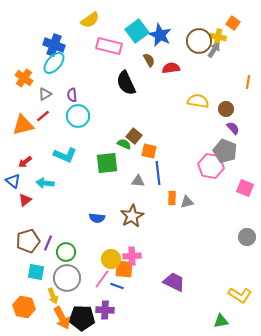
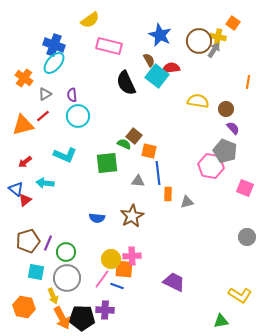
cyan square at (137, 31): moved 20 px right, 45 px down; rotated 15 degrees counterclockwise
blue triangle at (13, 181): moved 3 px right, 8 px down
orange rectangle at (172, 198): moved 4 px left, 4 px up
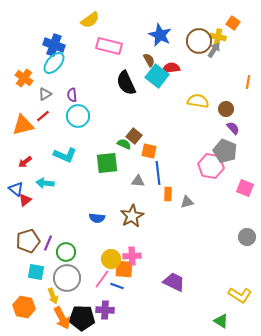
green triangle at (221, 321): rotated 42 degrees clockwise
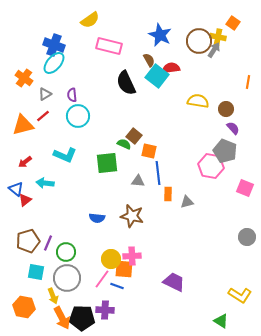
brown star at (132, 216): rotated 30 degrees counterclockwise
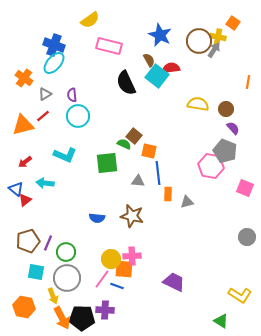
yellow semicircle at (198, 101): moved 3 px down
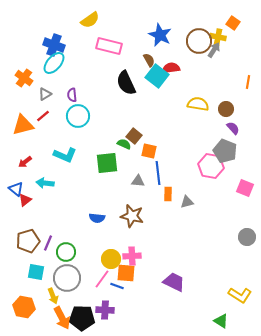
orange square at (124, 269): moved 2 px right, 4 px down
